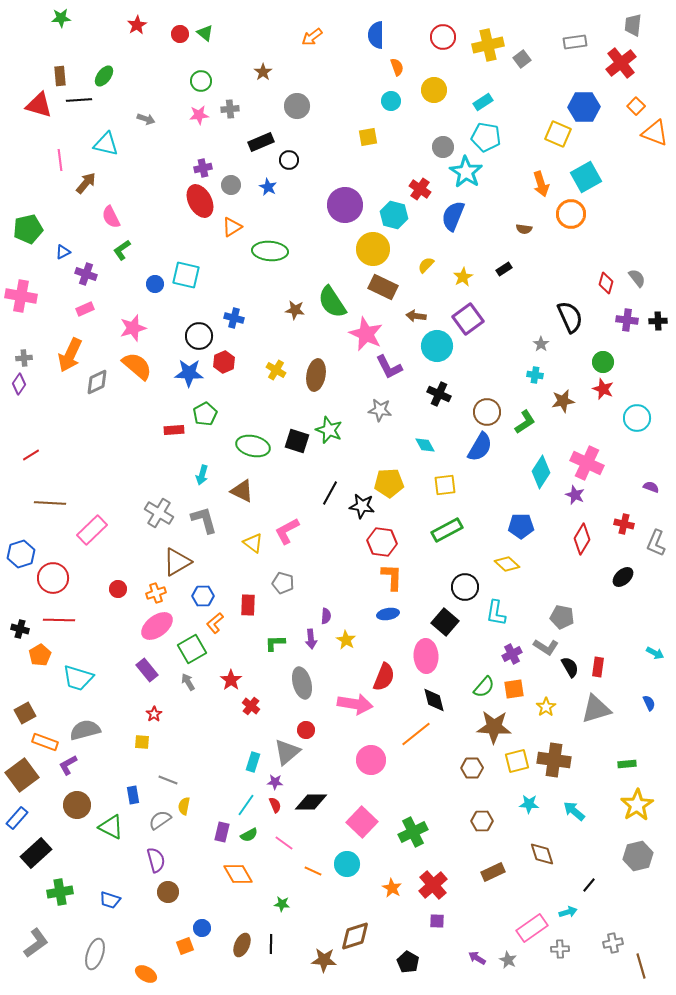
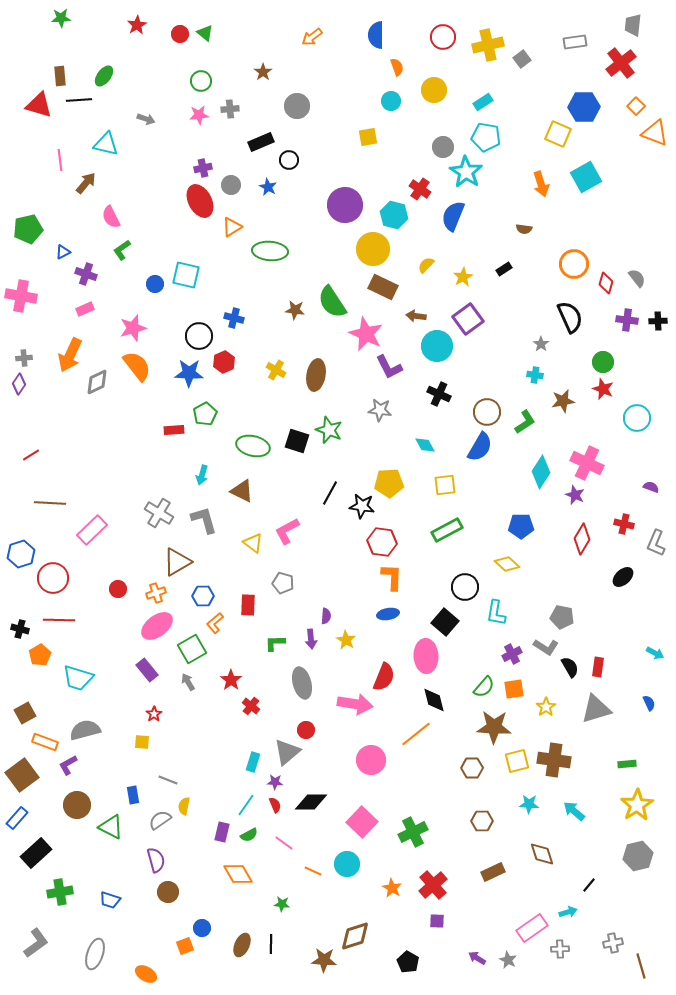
orange circle at (571, 214): moved 3 px right, 50 px down
orange semicircle at (137, 366): rotated 12 degrees clockwise
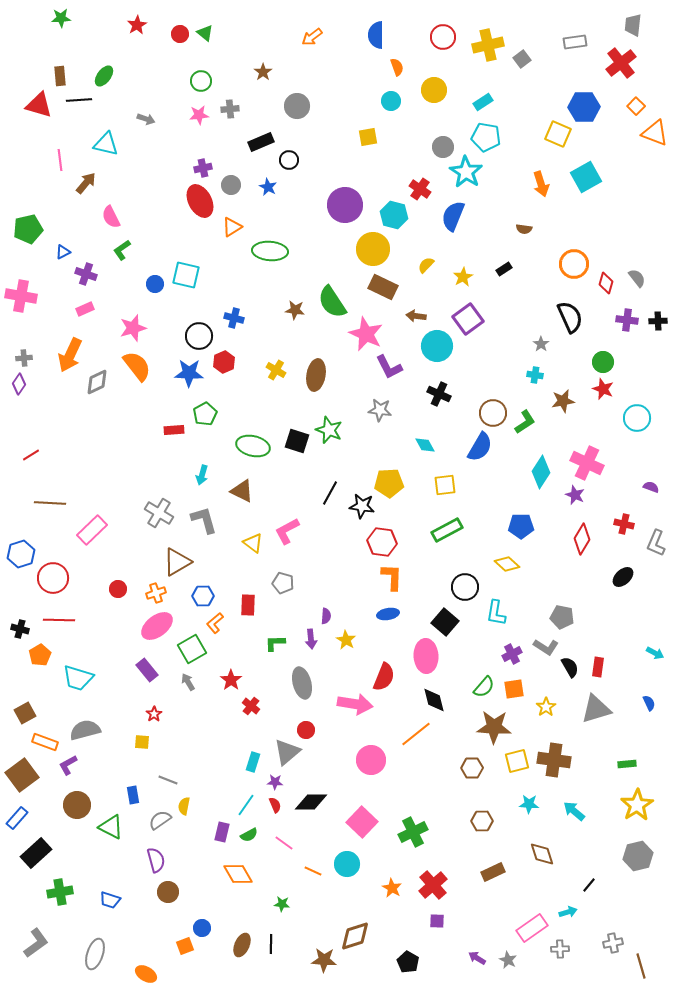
brown circle at (487, 412): moved 6 px right, 1 px down
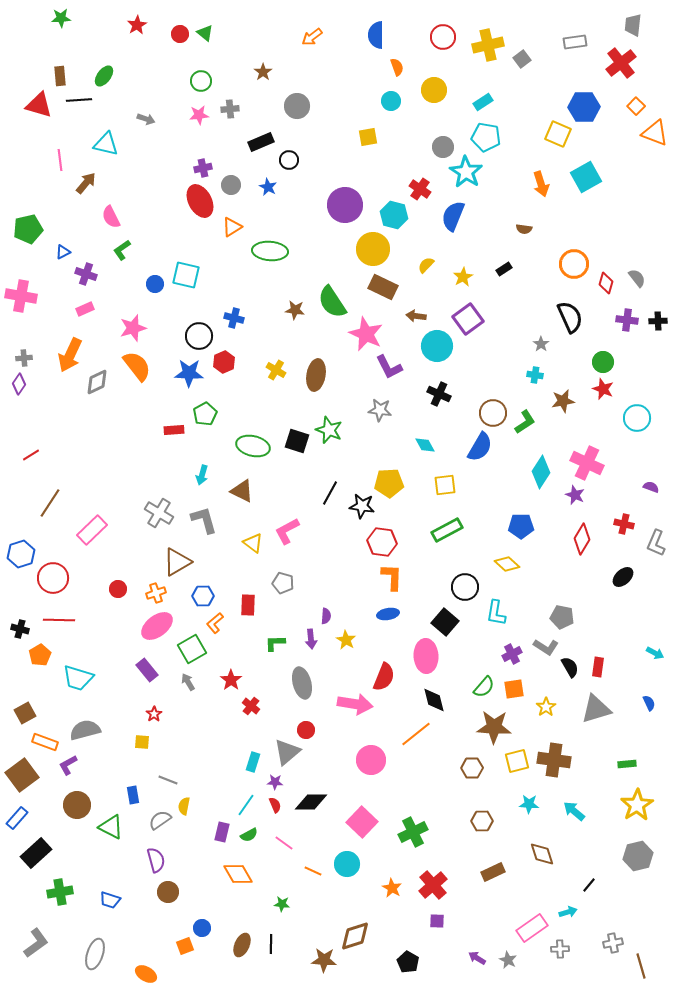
brown line at (50, 503): rotated 60 degrees counterclockwise
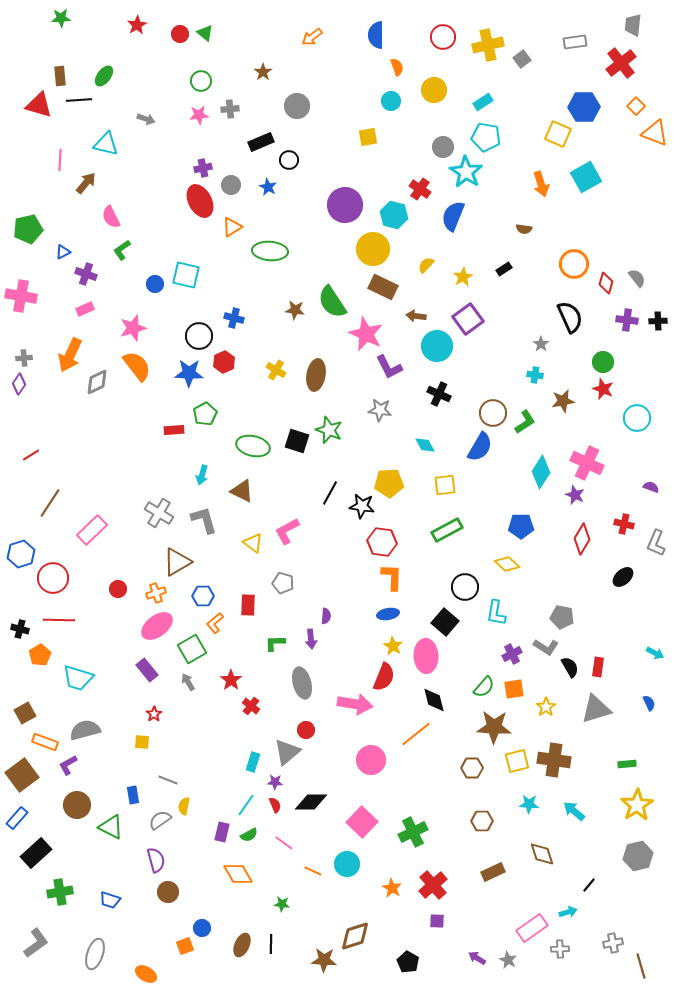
pink line at (60, 160): rotated 10 degrees clockwise
yellow star at (346, 640): moved 47 px right, 6 px down
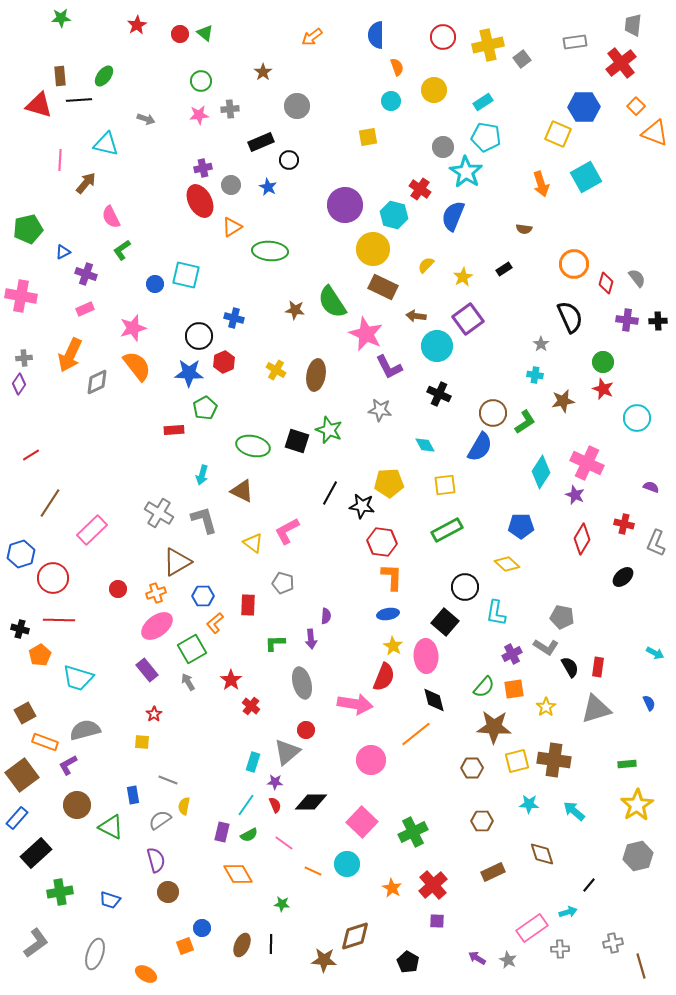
green pentagon at (205, 414): moved 6 px up
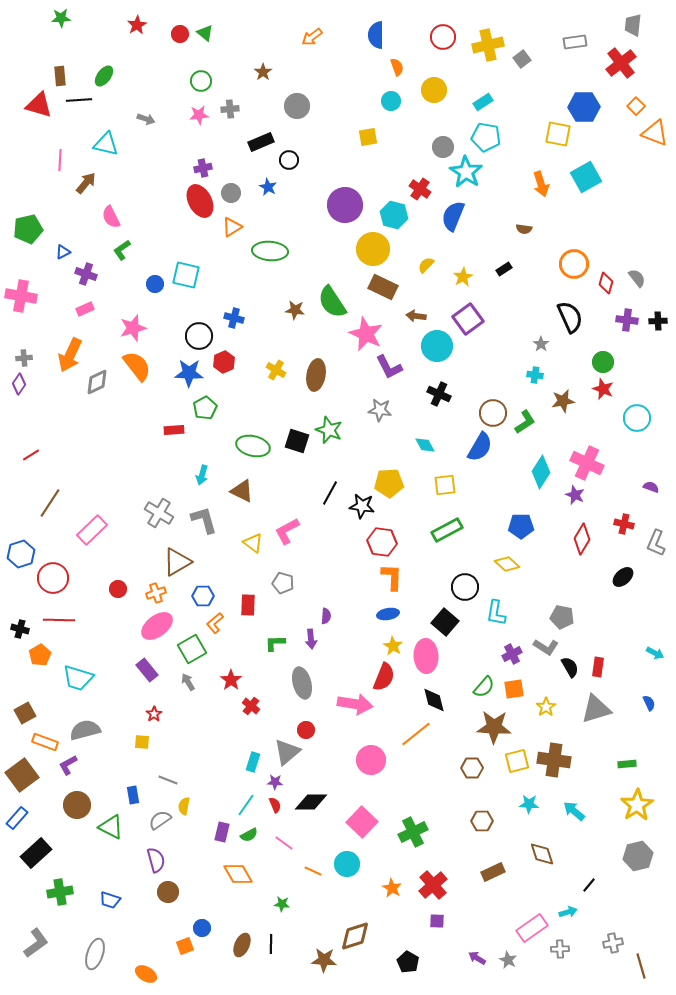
yellow square at (558, 134): rotated 12 degrees counterclockwise
gray circle at (231, 185): moved 8 px down
